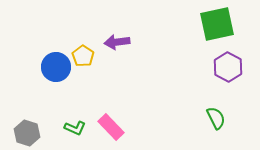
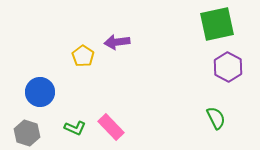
blue circle: moved 16 px left, 25 px down
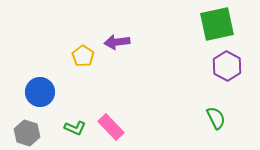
purple hexagon: moved 1 px left, 1 px up
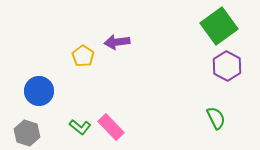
green square: moved 2 px right, 2 px down; rotated 24 degrees counterclockwise
blue circle: moved 1 px left, 1 px up
green L-shape: moved 5 px right, 1 px up; rotated 15 degrees clockwise
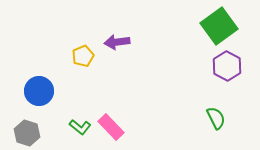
yellow pentagon: rotated 15 degrees clockwise
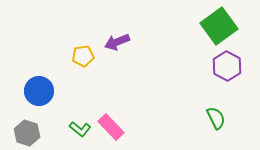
purple arrow: rotated 15 degrees counterclockwise
yellow pentagon: rotated 15 degrees clockwise
green L-shape: moved 2 px down
